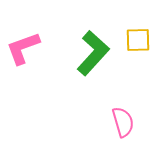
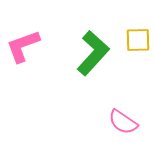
pink L-shape: moved 2 px up
pink semicircle: rotated 140 degrees clockwise
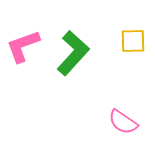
yellow square: moved 5 px left, 1 px down
green L-shape: moved 20 px left
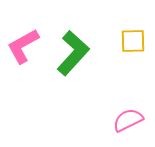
pink L-shape: rotated 9 degrees counterclockwise
pink semicircle: moved 5 px right, 2 px up; rotated 120 degrees clockwise
